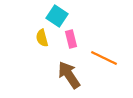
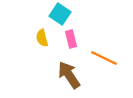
cyan square: moved 3 px right, 2 px up
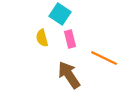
pink rectangle: moved 1 px left
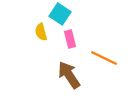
yellow semicircle: moved 1 px left, 6 px up
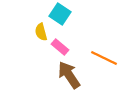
pink rectangle: moved 10 px left, 8 px down; rotated 36 degrees counterclockwise
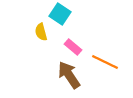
pink rectangle: moved 13 px right
orange line: moved 1 px right, 4 px down
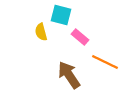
cyan square: moved 1 px right, 1 px down; rotated 20 degrees counterclockwise
pink rectangle: moved 7 px right, 10 px up
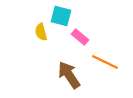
cyan square: moved 1 px down
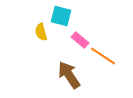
pink rectangle: moved 3 px down
orange line: moved 2 px left, 6 px up; rotated 8 degrees clockwise
